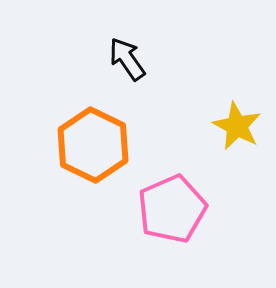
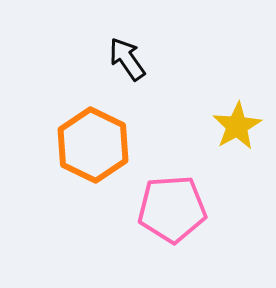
yellow star: rotated 15 degrees clockwise
pink pentagon: rotated 20 degrees clockwise
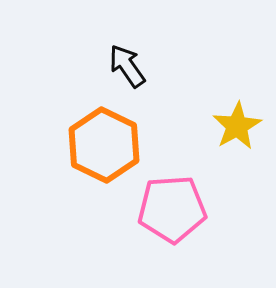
black arrow: moved 7 px down
orange hexagon: moved 11 px right
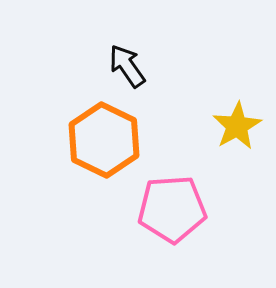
orange hexagon: moved 5 px up
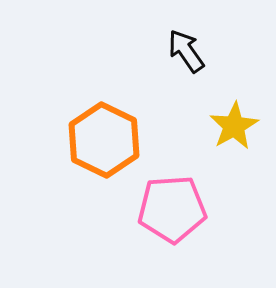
black arrow: moved 59 px right, 15 px up
yellow star: moved 3 px left
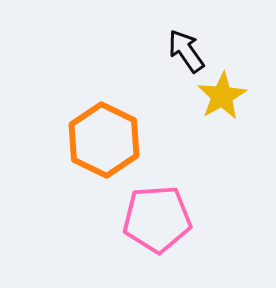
yellow star: moved 12 px left, 30 px up
pink pentagon: moved 15 px left, 10 px down
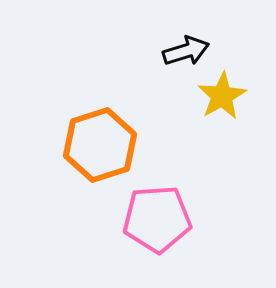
black arrow: rotated 108 degrees clockwise
orange hexagon: moved 4 px left, 5 px down; rotated 16 degrees clockwise
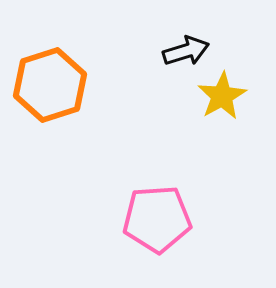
orange hexagon: moved 50 px left, 60 px up
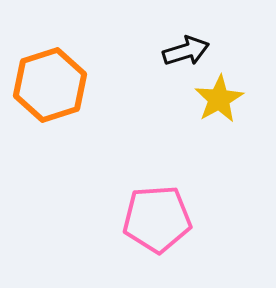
yellow star: moved 3 px left, 3 px down
